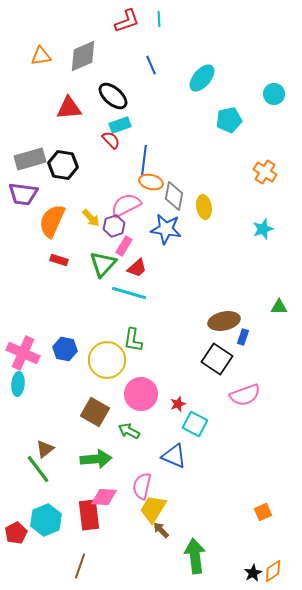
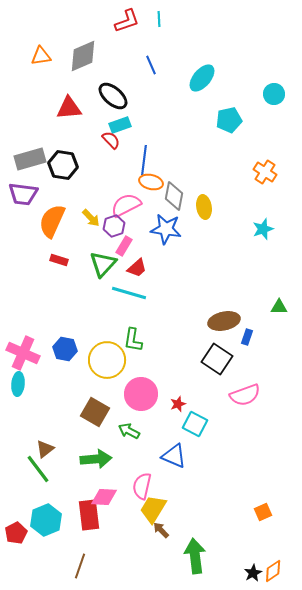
blue rectangle at (243, 337): moved 4 px right
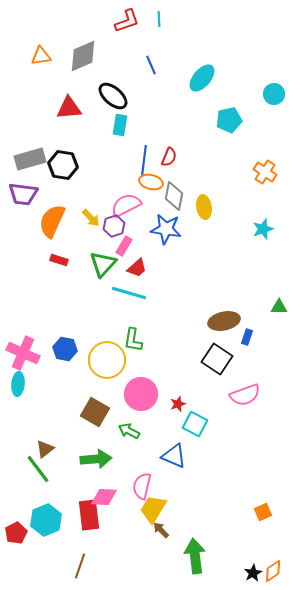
cyan rectangle at (120, 125): rotated 60 degrees counterclockwise
red semicircle at (111, 140): moved 58 px right, 17 px down; rotated 66 degrees clockwise
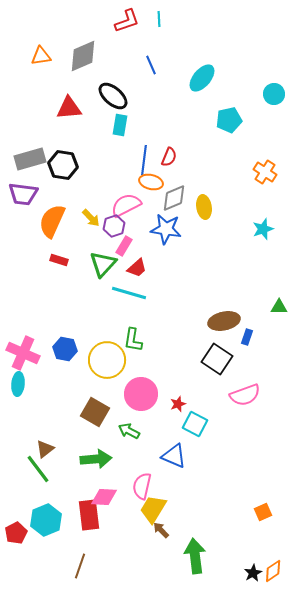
gray diamond at (174, 196): moved 2 px down; rotated 56 degrees clockwise
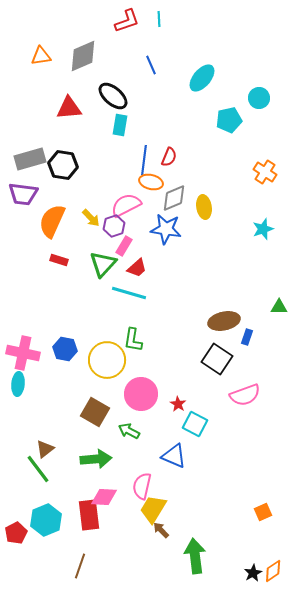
cyan circle at (274, 94): moved 15 px left, 4 px down
pink cross at (23, 353): rotated 12 degrees counterclockwise
red star at (178, 404): rotated 21 degrees counterclockwise
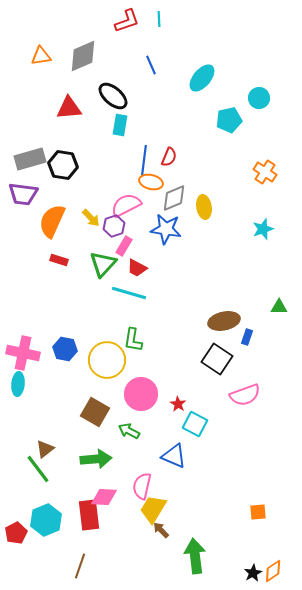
red trapezoid at (137, 268): rotated 70 degrees clockwise
orange square at (263, 512): moved 5 px left; rotated 18 degrees clockwise
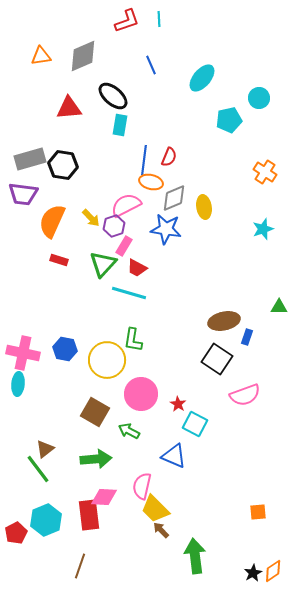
yellow trapezoid at (153, 509): moved 2 px right; rotated 76 degrees counterclockwise
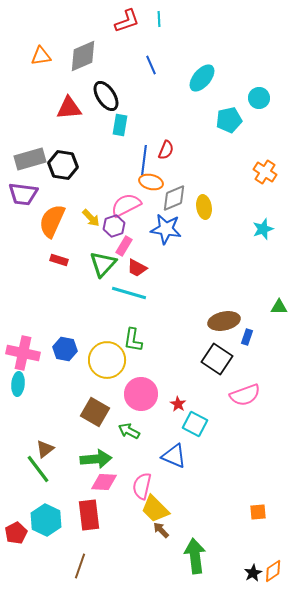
black ellipse at (113, 96): moved 7 px left; rotated 16 degrees clockwise
red semicircle at (169, 157): moved 3 px left, 7 px up
pink diamond at (104, 497): moved 15 px up
cyan hexagon at (46, 520): rotated 12 degrees counterclockwise
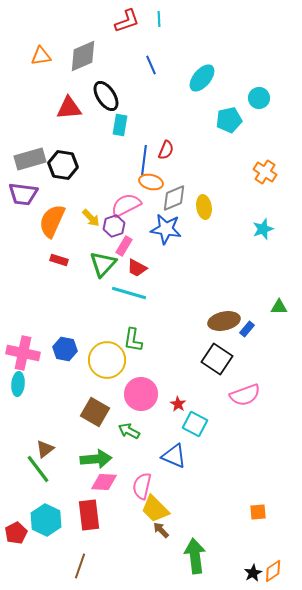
blue rectangle at (247, 337): moved 8 px up; rotated 21 degrees clockwise
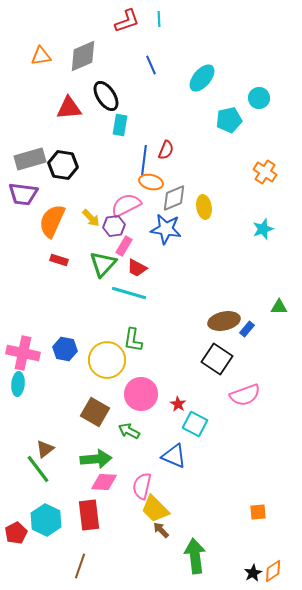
purple hexagon at (114, 226): rotated 10 degrees clockwise
